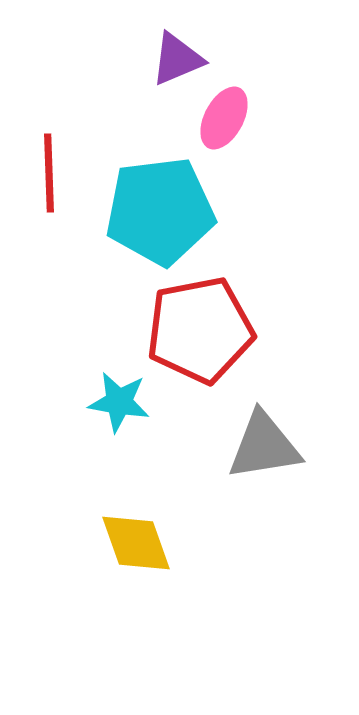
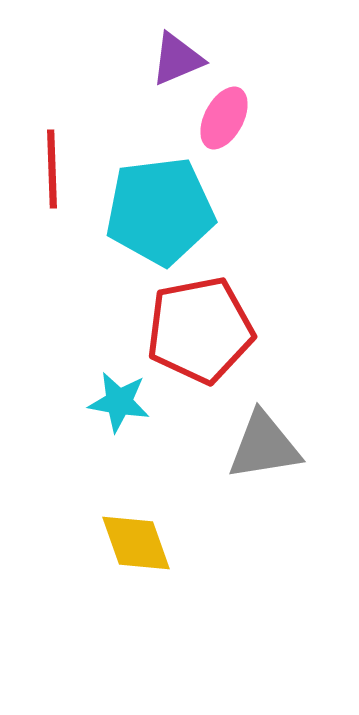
red line: moved 3 px right, 4 px up
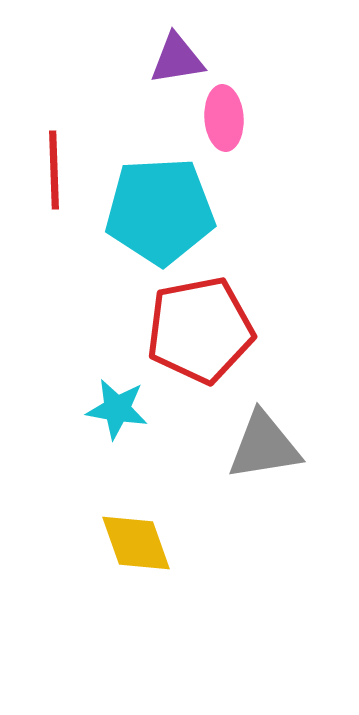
purple triangle: rotated 14 degrees clockwise
pink ellipse: rotated 32 degrees counterclockwise
red line: moved 2 px right, 1 px down
cyan pentagon: rotated 4 degrees clockwise
cyan star: moved 2 px left, 7 px down
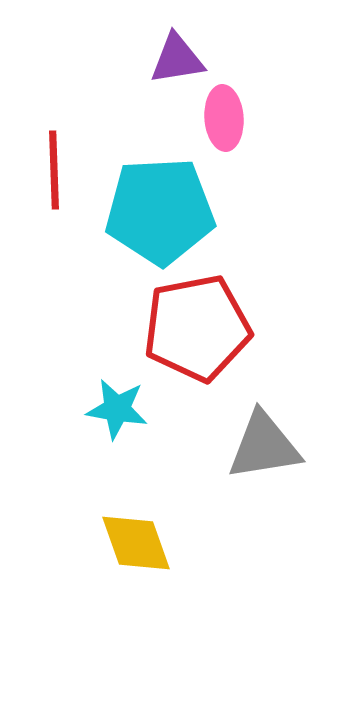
red pentagon: moved 3 px left, 2 px up
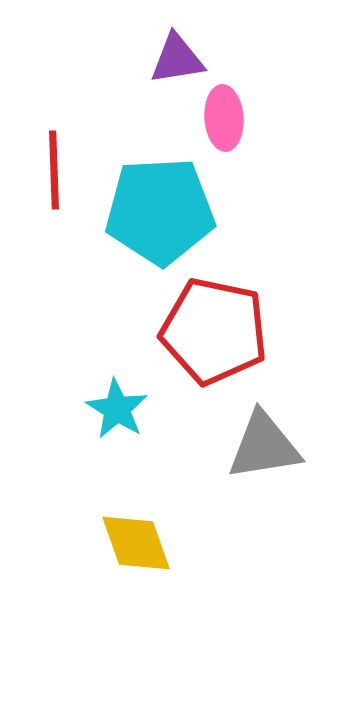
red pentagon: moved 17 px right, 3 px down; rotated 23 degrees clockwise
cyan star: rotated 22 degrees clockwise
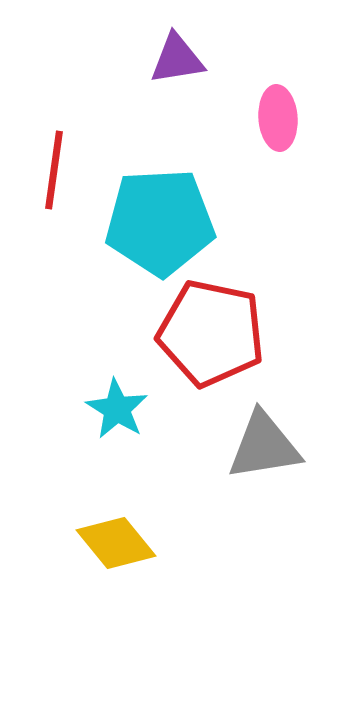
pink ellipse: moved 54 px right
red line: rotated 10 degrees clockwise
cyan pentagon: moved 11 px down
red pentagon: moved 3 px left, 2 px down
yellow diamond: moved 20 px left; rotated 20 degrees counterclockwise
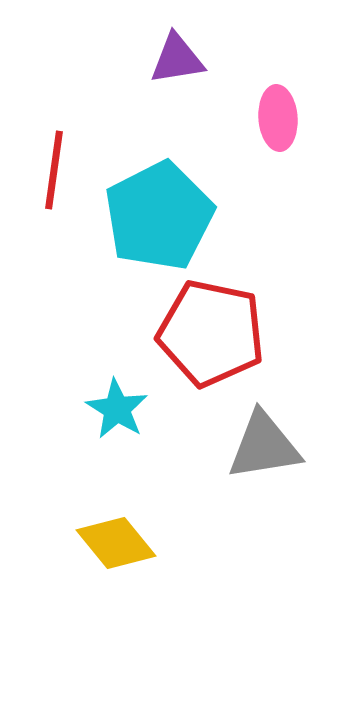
cyan pentagon: moved 1 px left, 6 px up; rotated 24 degrees counterclockwise
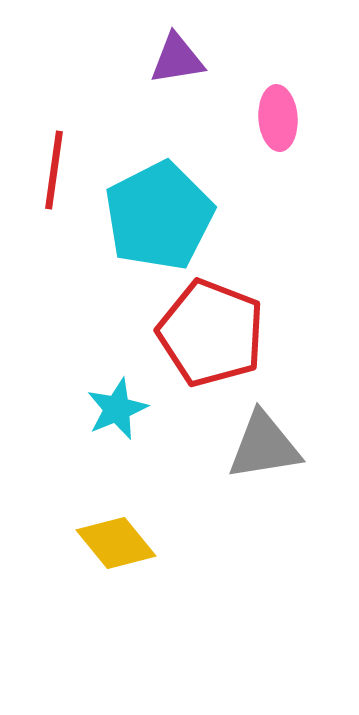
red pentagon: rotated 9 degrees clockwise
cyan star: rotated 18 degrees clockwise
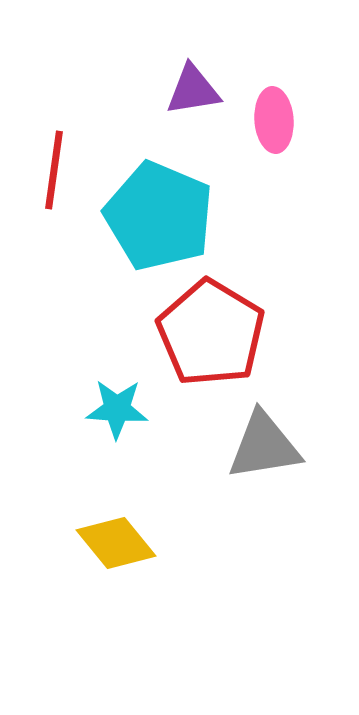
purple triangle: moved 16 px right, 31 px down
pink ellipse: moved 4 px left, 2 px down
cyan pentagon: rotated 22 degrees counterclockwise
red pentagon: rotated 10 degrees clockwise
cyan star: rotated 26 degrees clockwise
